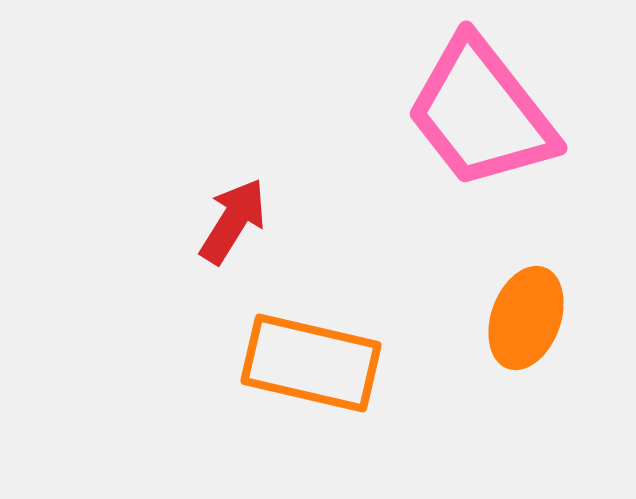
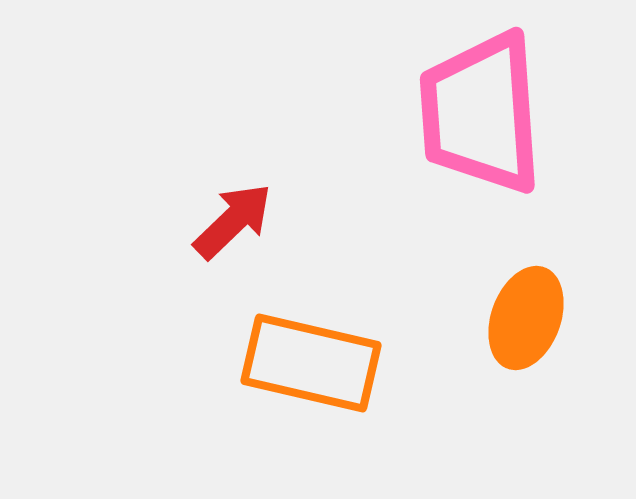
pink trapezoid: rotated 34 degrees clockwise
red arrow: rotated 14 degrees clockwise
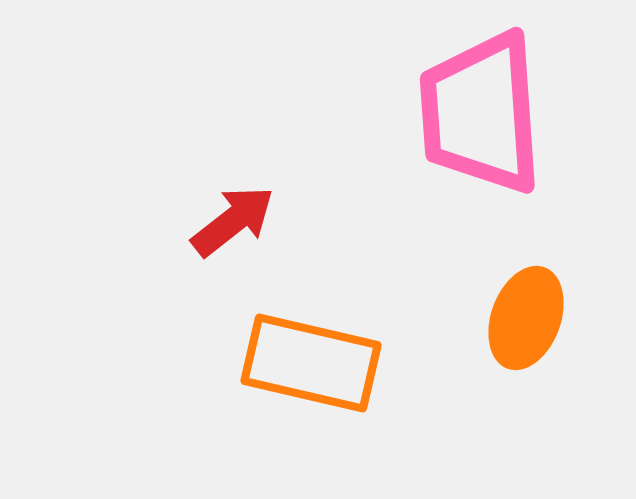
red arrow: rotated 6 degrees clockwise
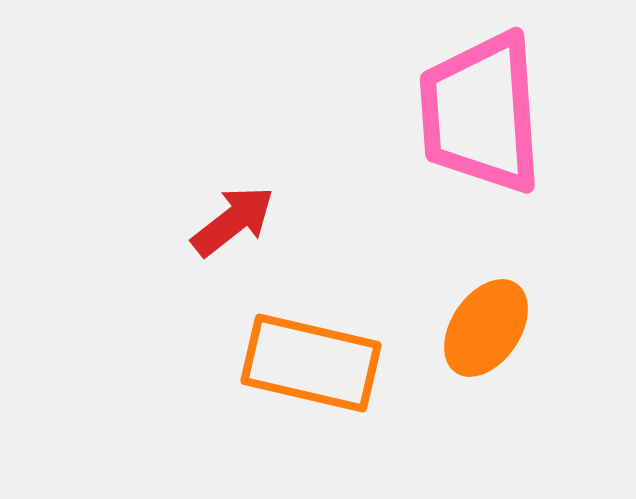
orange ellipse: moved 40 px left, 10 px down; rotated 14 degrees clockwise
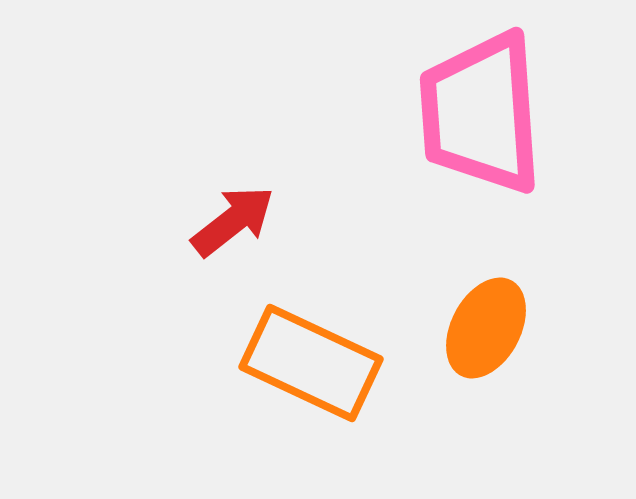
orange ellipse: rotated 6 degrees counterclockwise
orange rectangle: rotated 12 degrees clockwise
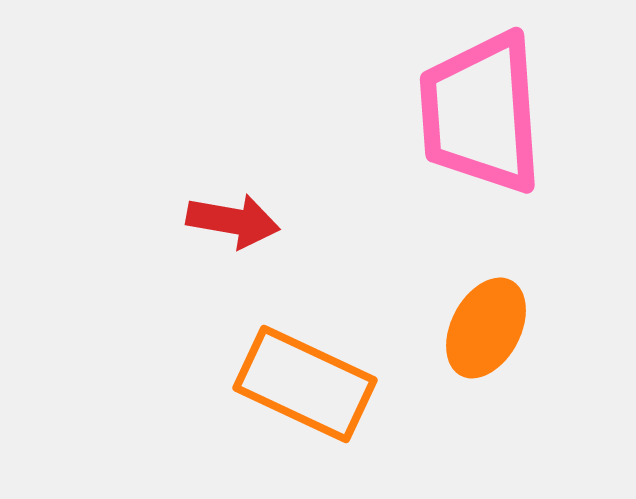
red arrow: rotated 48 degrees clockwise
orange rectangle: moved 6 px left, 21 px down
